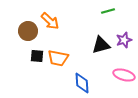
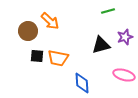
purple star: moved 1 px right, 3 px up
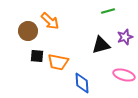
orange trapezoid: moved 4 px down
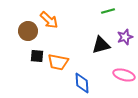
orange arrow: moved 1 px left, 1 px up
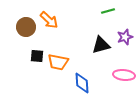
brown circle: moved 2 px left, 4 px up
pink ellipse: rotated 10 degrees counterclockwise
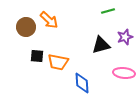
pink ellipse: moved 2 px up
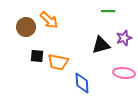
green line: rotated 16 degrees clockwise
purple star: moved 1 px left, 1 px down
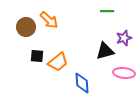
green line: moved 1 px left
black triangle: moved 4 px right, 6 px down
orange trapezoid: rotated 50 degrees counterclockwise
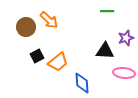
purple star: moved 2 px right
black triangle: rotated 18 degrees clockwise
black square: rotated 32 degrees counterclockwise
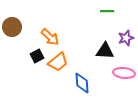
orange arrow: moved 1 px right, 17 px down
brown circle: moved 14 px left
